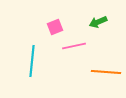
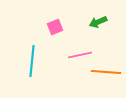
pink line: moved 6 px right, 9 px down
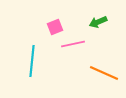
pink line: moved 7 px left, 11 px up
orange line: moved 2 px left, 1 px down; rotated 20 degrees clockwise
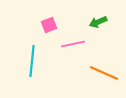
pink square: moved 6 px left, 2 px up
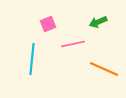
pink square: moved 1 px left, 1 px up
cyan line: moved 2 px up
orange line: moved 4 px up
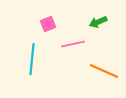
orange line: moved 2 px down
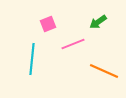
green arrow: rotated 12 degrees counterclockwise
pink line: rotated 10 degrees counterclockwise
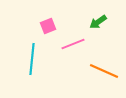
pink square: moved 2 px down
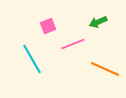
green arrow: rotated 12 degrees clockwise
cyan line: rotated 36 degrees counterclockwise
orange line: moved 1 px right, 2 px up
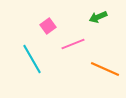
green arrow: moved 5 px up
pink square: rotated 14 degrees counterclockwise
